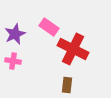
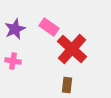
purple star: moved 5 px up
red cross: moved 1 px left; rotated 16 degrees clockwise
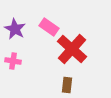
purple star: rotated 20 degrees counterclockwise
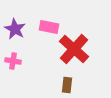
pink rectangle: rotated 24 degrees counterclockwise
red cross: moved 2 px right
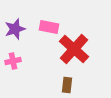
purple star: rotated 25 degrees clockwise
pink cross: rotated 21 degrees counterclockwise
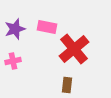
pink rectangle: moved 2 px left
red cross: rotated 8 degrees clockwise
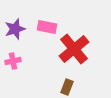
brown rectangle: moved 2 px down; rotated 14 degrees clockwise
